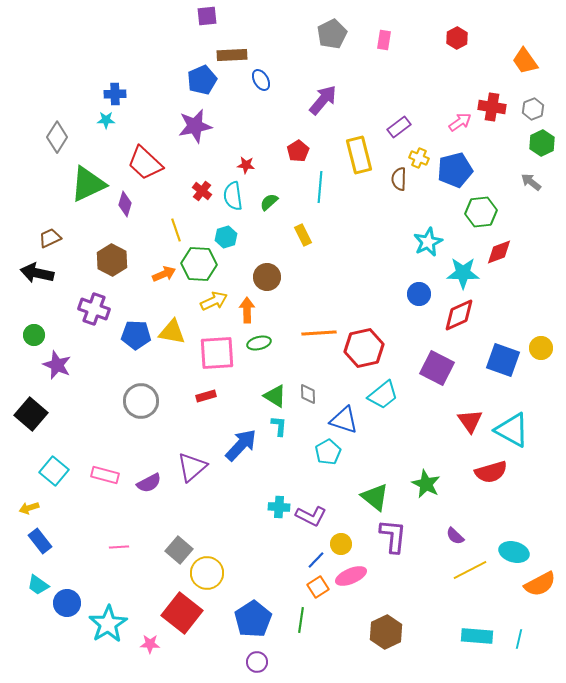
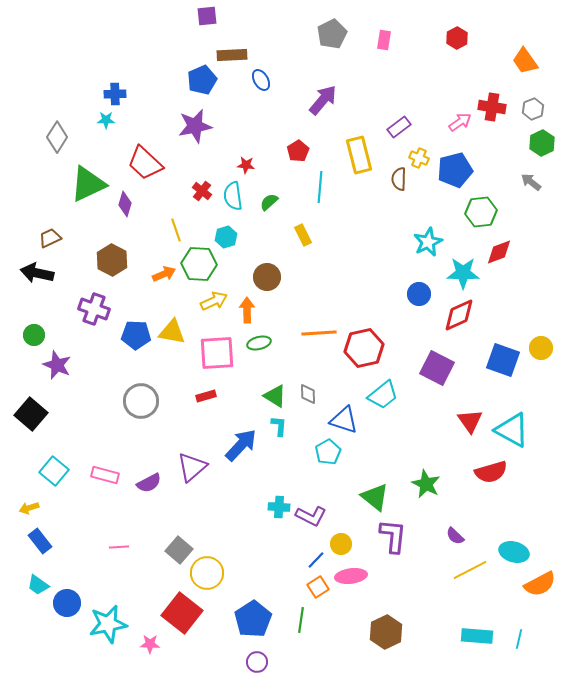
pink ellipse at (351, 576): rotated 16 degrees clockwise
cyan star at (108, 624): rotated 21 degrees clockwise
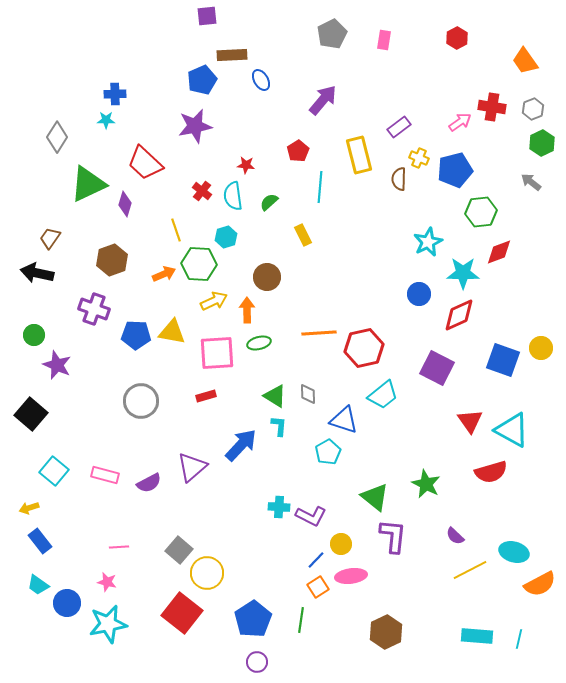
brown trapezoid at (50, 238): rotated 30 degrees counterclockwise
brown hexagon at (112, 260): rotated 12 degrees clockwise
pink star at (150, 644): moved 43 px left, 62 px up; rotated 12 degrees clockwise
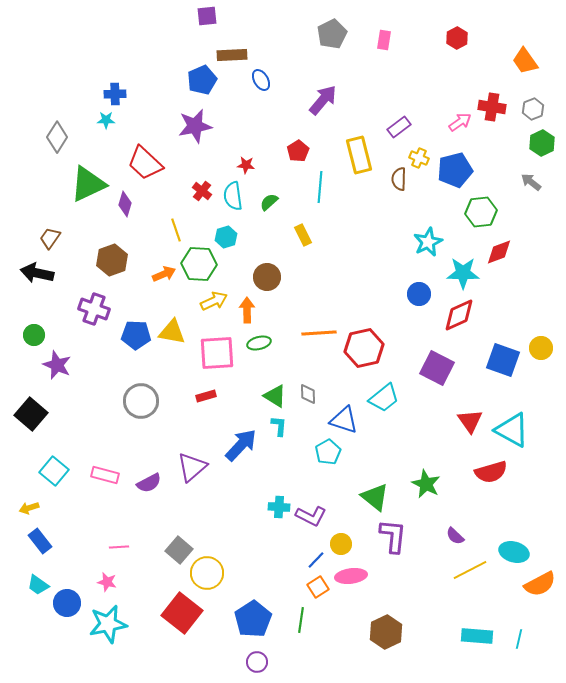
cyan trapezoid at (383, 395): moved 1 px right, 3 px down
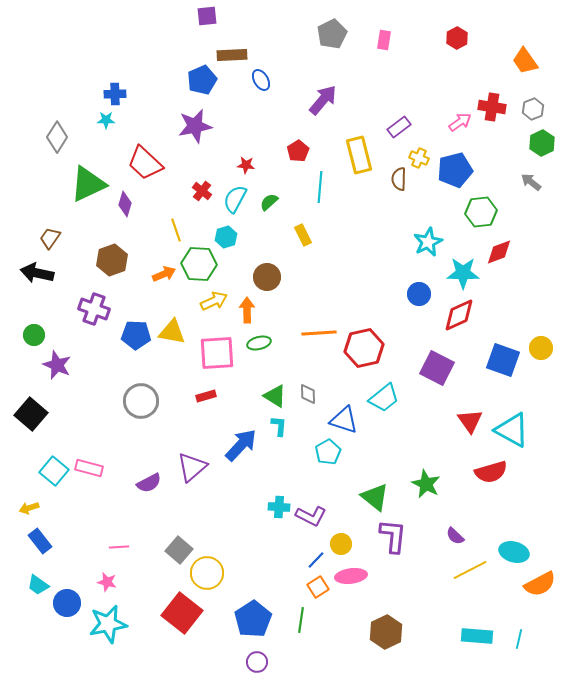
cyan semicircle at (233, 196): moved 2 px right, 3 px down; rotated 36 degrees clockwise
pink rectangle at (105, 475): moved 16 px left, 7 px up
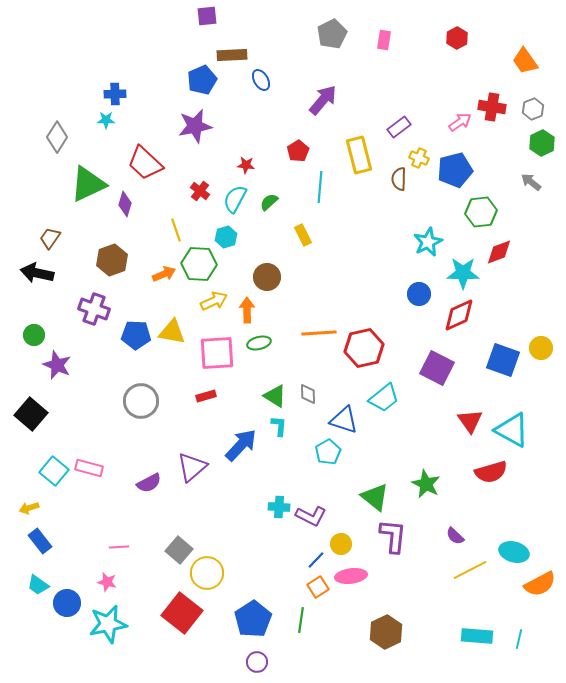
red cross at (202, 191): moved 2 px left
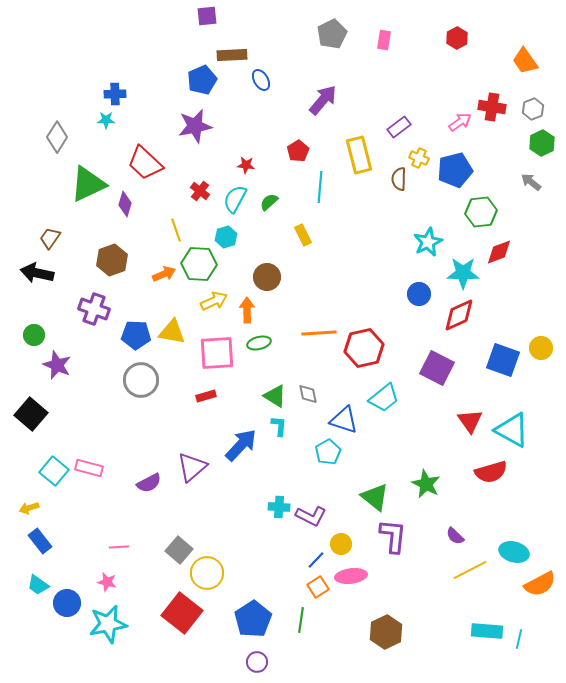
gray diamond at (308, 394): rotated 10 degrees counterclockwise
gray circle at (141, 401): moved 21 px up
cyan rectangle at (477, 636): moved 10 px right, 5 px up
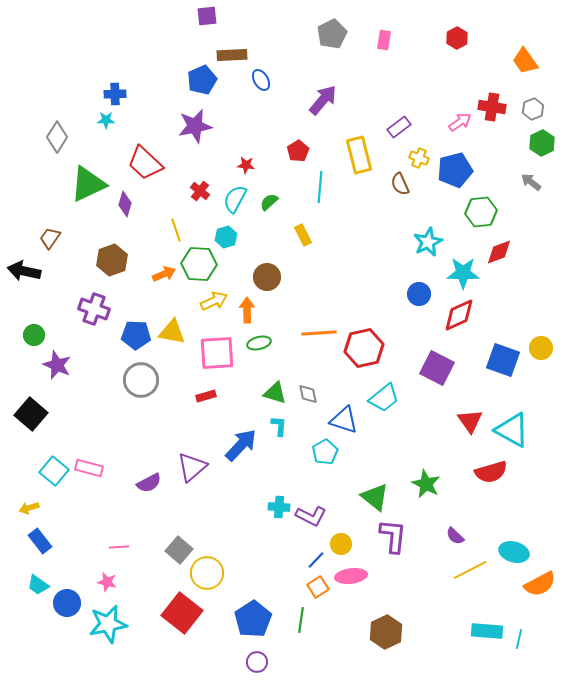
brown semicircle at (399, 179): moved 1 px right, 5 px down; rotated 25 degrees counterclockwise
black arrow at (37, 273): moved 13 px left, 2 px up
green triangle at (275, 396): moved 3 px up; rotated 15 degrees counterclockwise
cyan pentagon at (328, 452): moved 3 px left
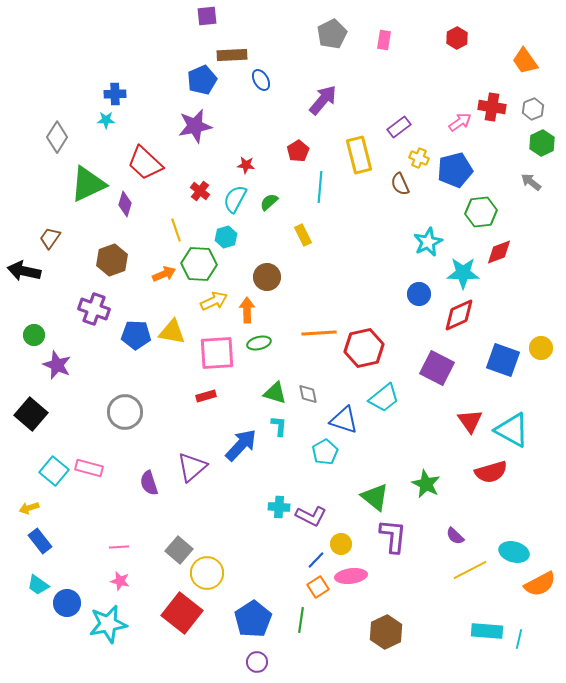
gray circle at (141, 380): moved 16 px left, 32 px down
purple semicircle at (149, 483): rotated 100 degrees clockwise
pink star at (107, 582): moved 13 px right, 1 px up
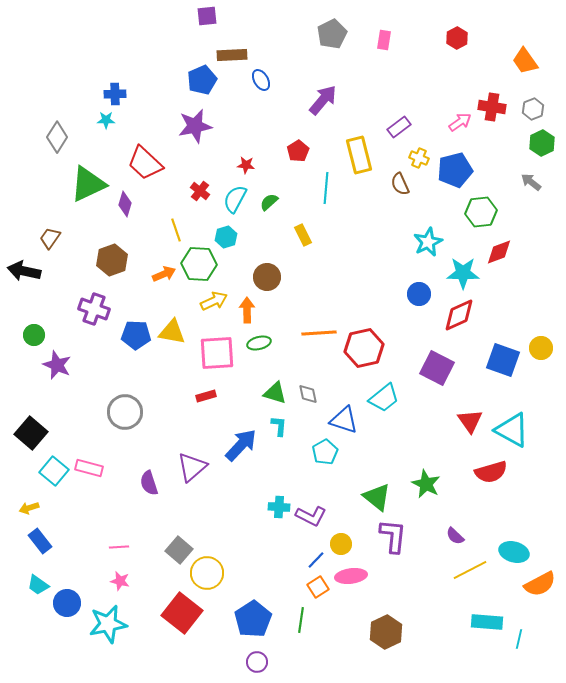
cyan line at (320, 187): moved 6 px right, 1 px down
black square at (31, 414): moved 19 px down
green triangle at (375, 497): moved 2 px right
cyan rectangle at (487, 631): moved 9 px up
